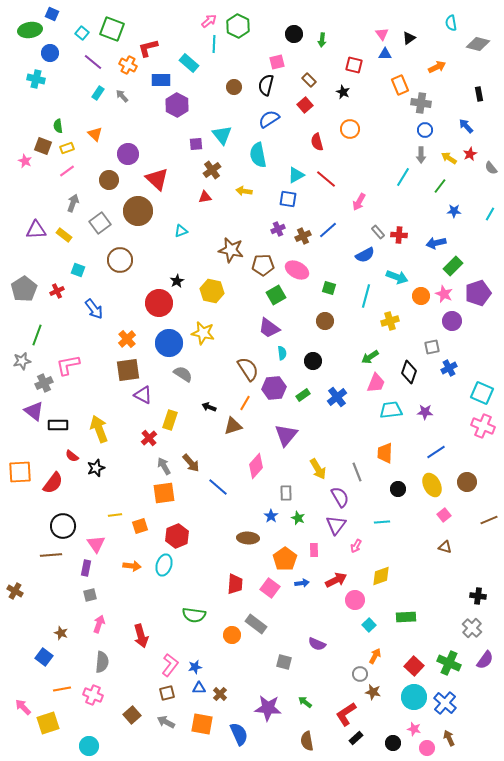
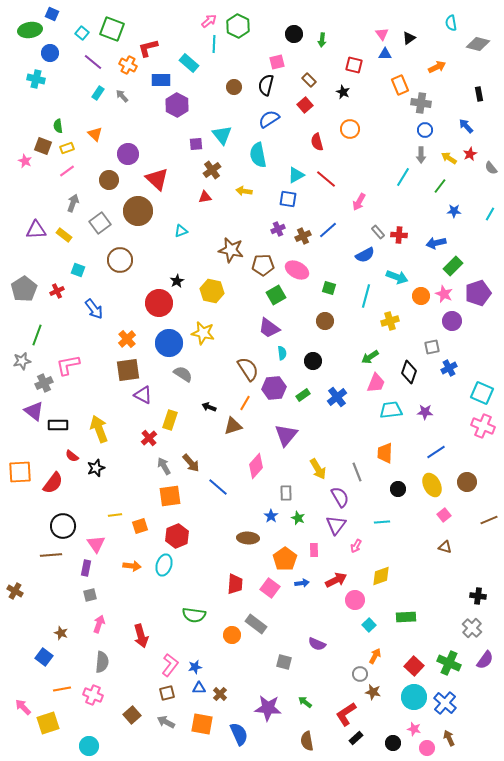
orange square at (164, 493): moved 6 px right, 3 px down
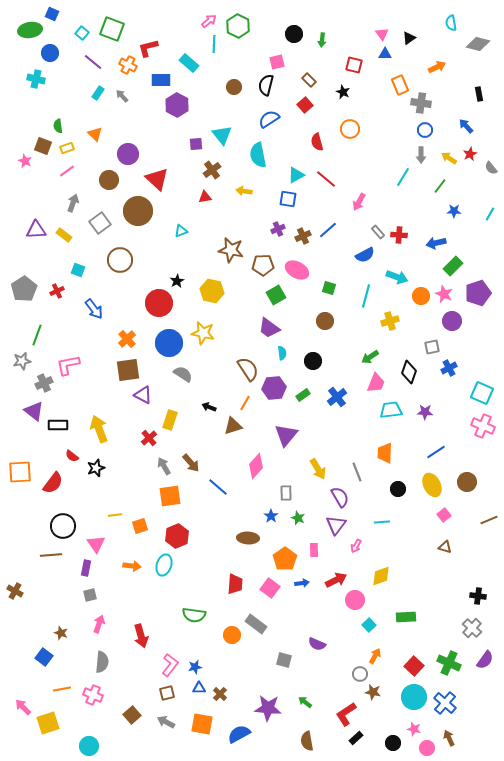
gray square at (284, 662): moved 2 px up
blue semicircle at (239, 734): rotated 95 degrees counterclockwise
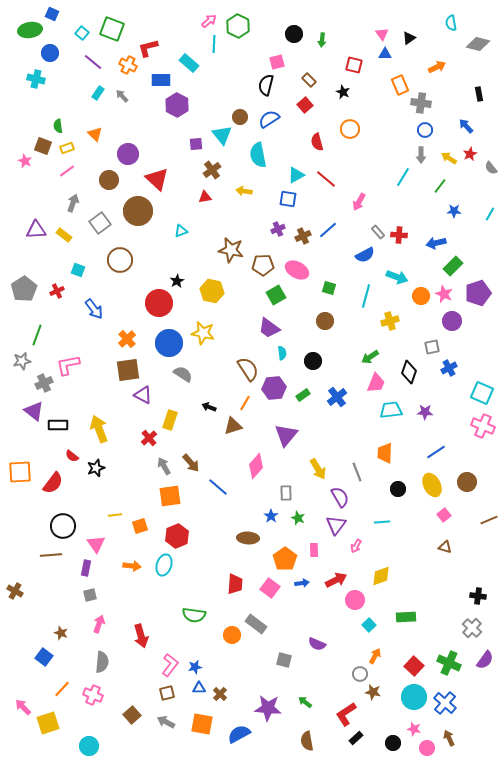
brown circle at (234, 87): moved 6 px right, 30 px down
orange line at (62, 689): rotated 36 degrees counterclockwise
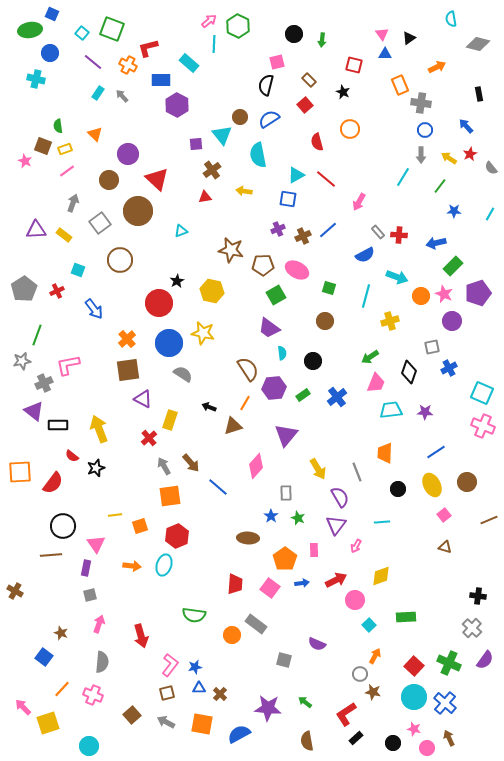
cyan semicircle at (451, 23): moved 4 px up
yellow rectangle at (67, 148): moved 2 px left, 1 px down
purple triangle at (143, 395): moved 4 px down
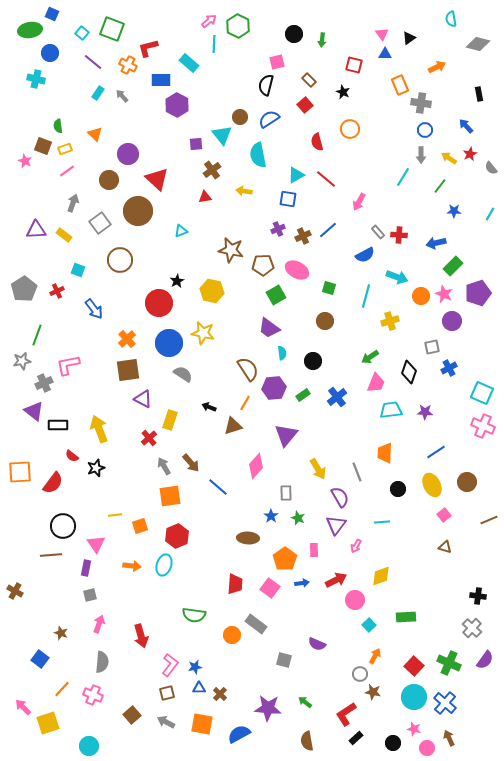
blue square at (44, 657): moved 4 px left, 2 px down
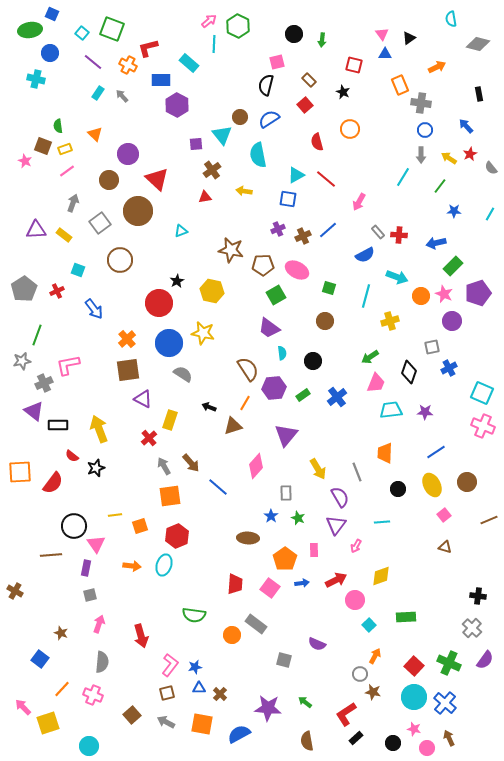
black circle at (63, 526): moved 11 px right
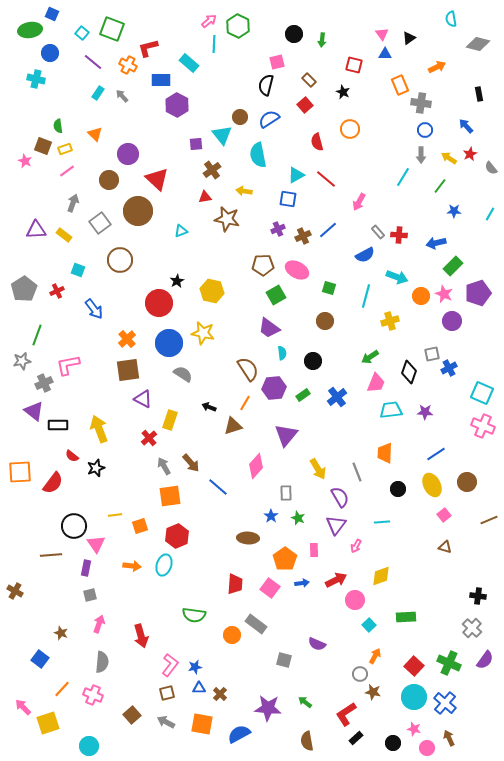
brown star at (231, 250): moved 4 px left, 31 px up
gray square at (432, 347): moved 7 px down
blue line at (436, 452): moved 2 px down
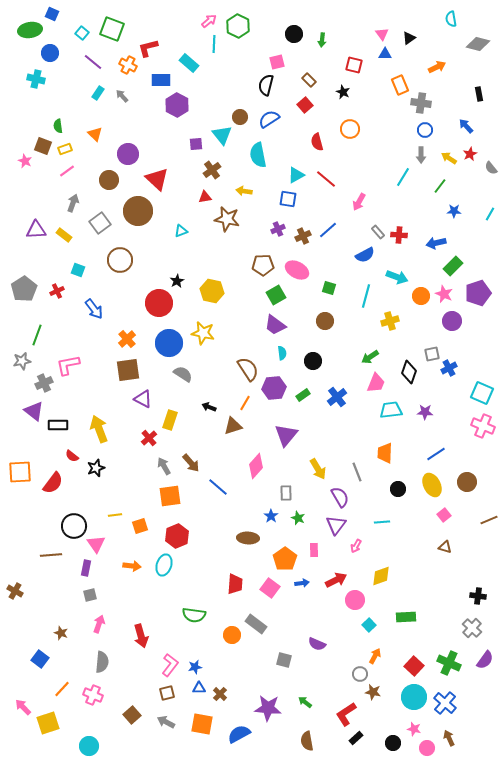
purple trapezoid at (269, 328): moved 6 px right, 3 px up
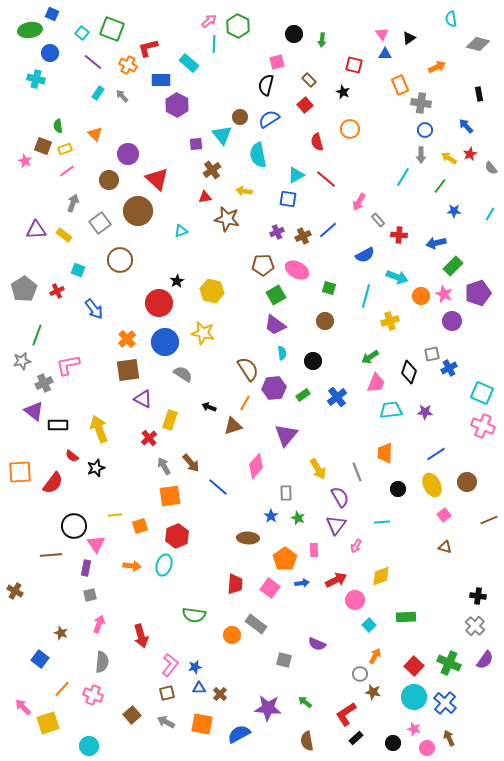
purple cross at (278, 229): moved 1 px left, 3 px down
gray rectangle at (378, 232): moved 12 px up
blue circle at (169, 343): moved 4 px left, 1 px up
gray cross at (472, 628): moved 3 px right, 2 px up
